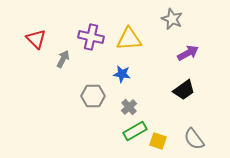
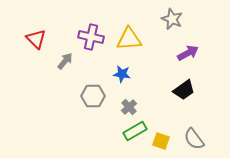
gray arrow: moved 2 px right, 2 px down; rotated 12 degrees clockwise
yellow square: moved 3 px right
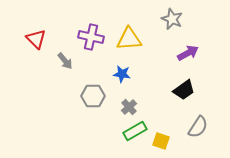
gray arrow: rotated 102 degrees clockwise
gray semicircle: moved 4 px right, 12 px up; rotated 110 degrees counterclockwise
